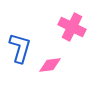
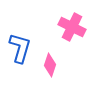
pink diamond: rotated 65 degrees counterclockwise
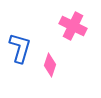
pink cross: moved 1 px right, 1 px up
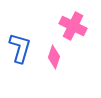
pink diamond: moved 4 px right, 8 px up
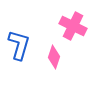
blue L-shape: moved 1 px left, 3 px up
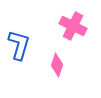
pink diamond: moved 3 px right, 8 px down
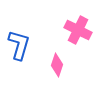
pink cross: moved 5 px right, 4 px down
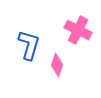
blue L-shape: moved 10 px right
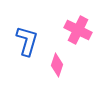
blue L-shape: moved 2 px left, 4 px up
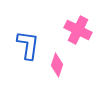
blue L-shape: moved 1 px right, 4 px down; rotated 8 degrees counterclockwise
